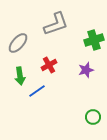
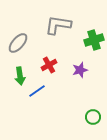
gray L-shape: moved 2 px right, 1 px down; rotated 152 degrees counterclockwise
purple star: moved 6 px left
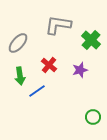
green cross: moved 3 px left; rotated 30 degrees counterclockwise
red cross: rotated 21 degrees counterclockwise
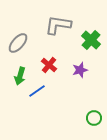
green arrow: rotated 24 degrees clockwise
green circle: moved 1 px right, 1 px down
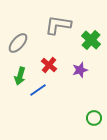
blue line: moved 1 px right, 1 px up
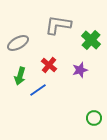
gray ellipse: rotated 20 degrees clockwise
